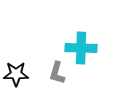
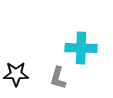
gray L-shape: moved 1 px right, 5 px down
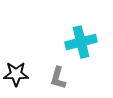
cyan cross: moved 6 px up; rotated 16 degrees counterclockwise
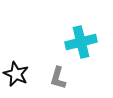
black star: rotated 25 degrees clockwise
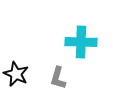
cyan cross: rotated 16 degrees clockwise
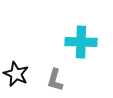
gray L-shape: moved 3 px left, 2 px down
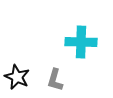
black star: moved 1 px right, 3 px down
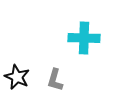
cyan cross: moved 3 px right, 4 px up
